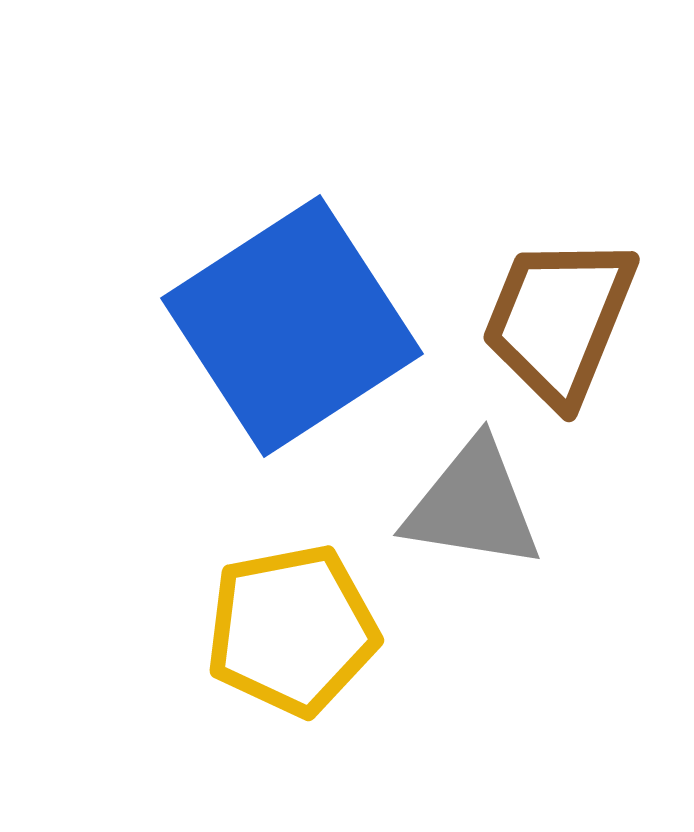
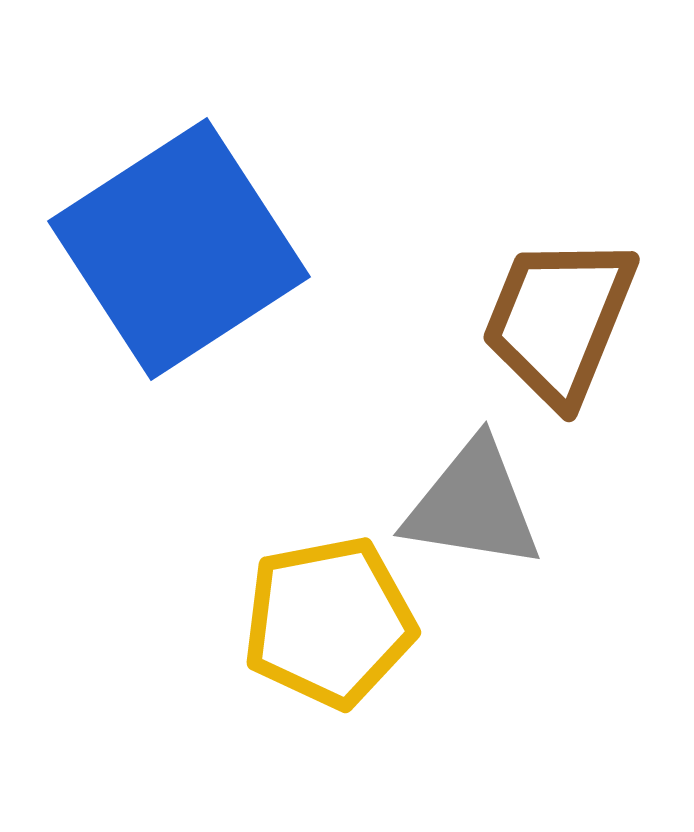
blue square: moved 113 px left, 77 px up
yellow pentagon: moved 37 px right, 8 px up
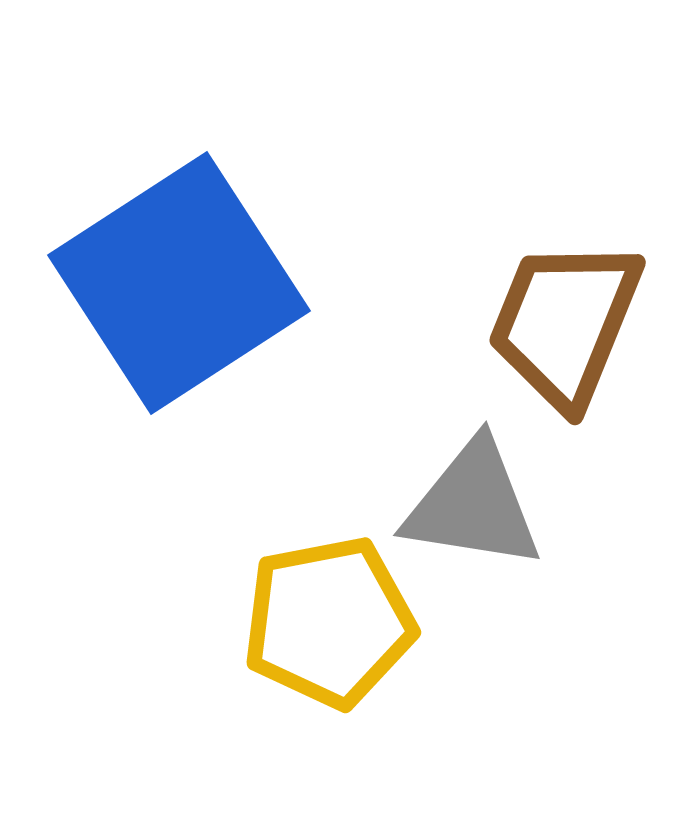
blue square: moved 34 px down
brown trapezoid: moved 6 px right, 3 px down
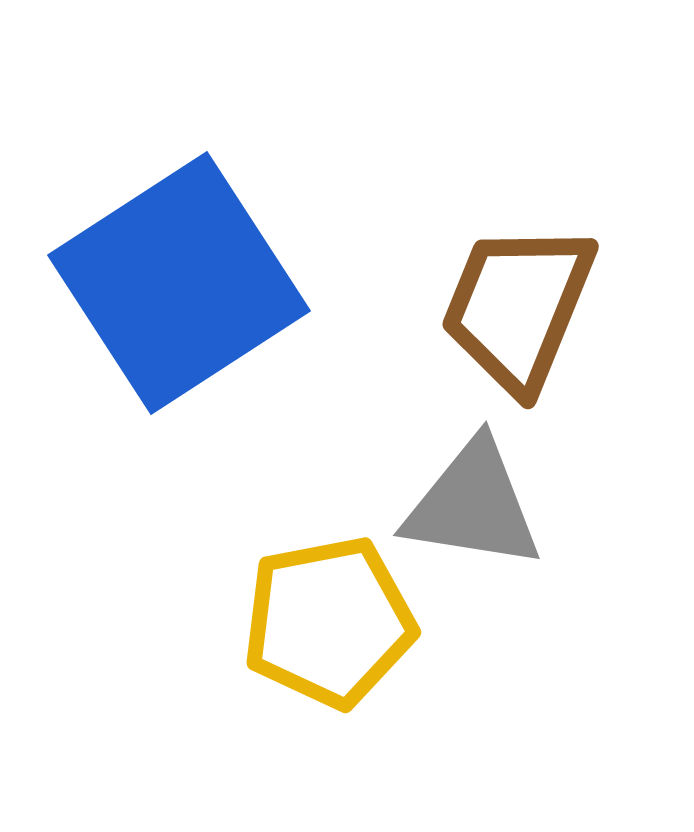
brown trapezoid: moved 47 px left, 16 px up
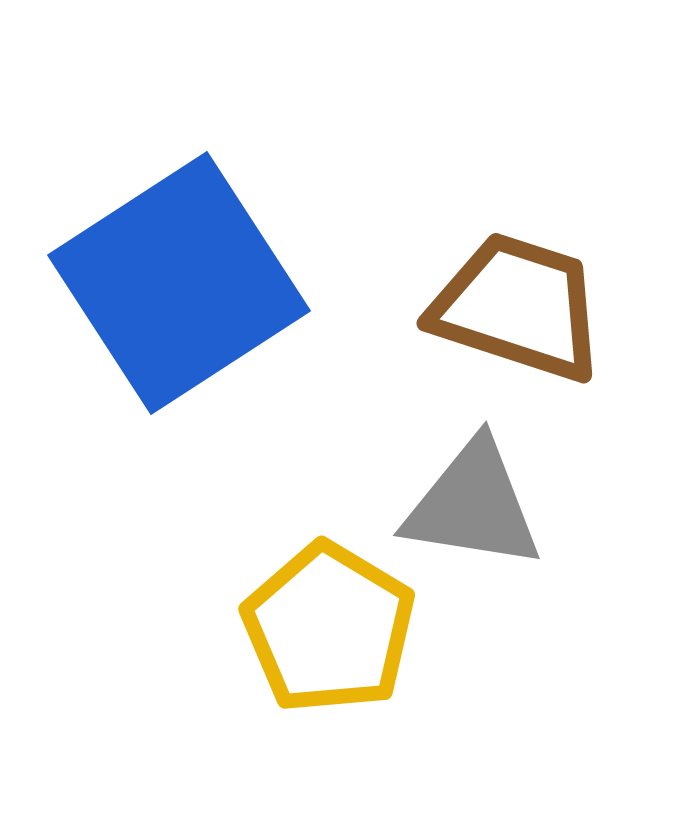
brown trapezoid: rotated 86 degrees clockwise
yellow pentagon: moved 6 px down; rotated 30 degrees counterclockwise
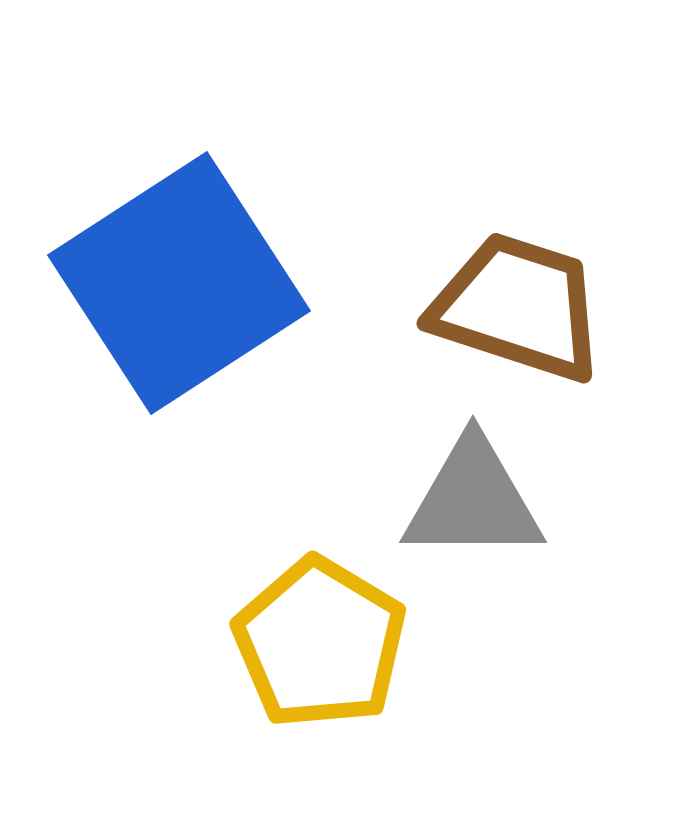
gray triangle: moved 5 px up; rotated 9 degrees counterclockwise
yellow pentagon: moved 9 px left, 15 px down
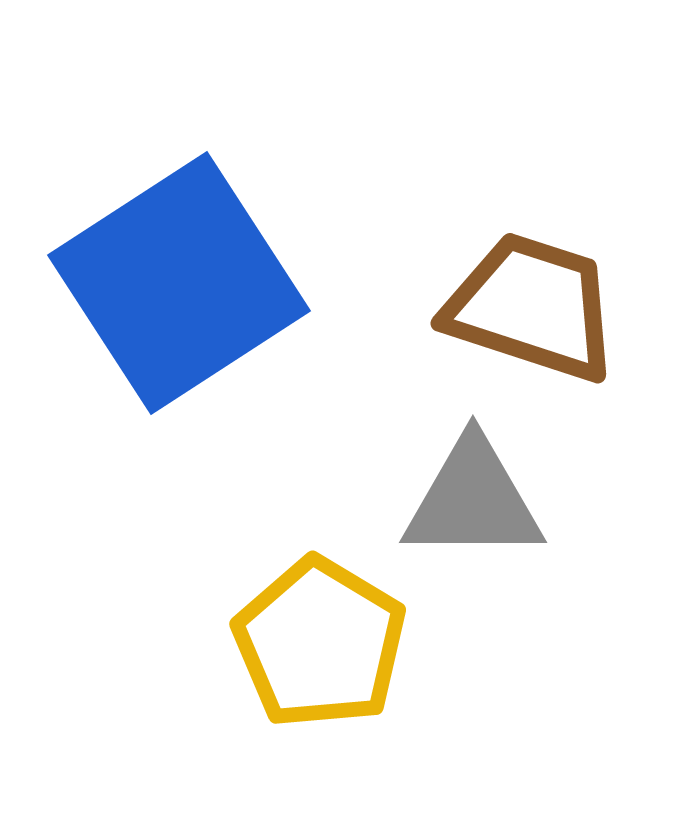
brown trapezoid: moved 14 px right
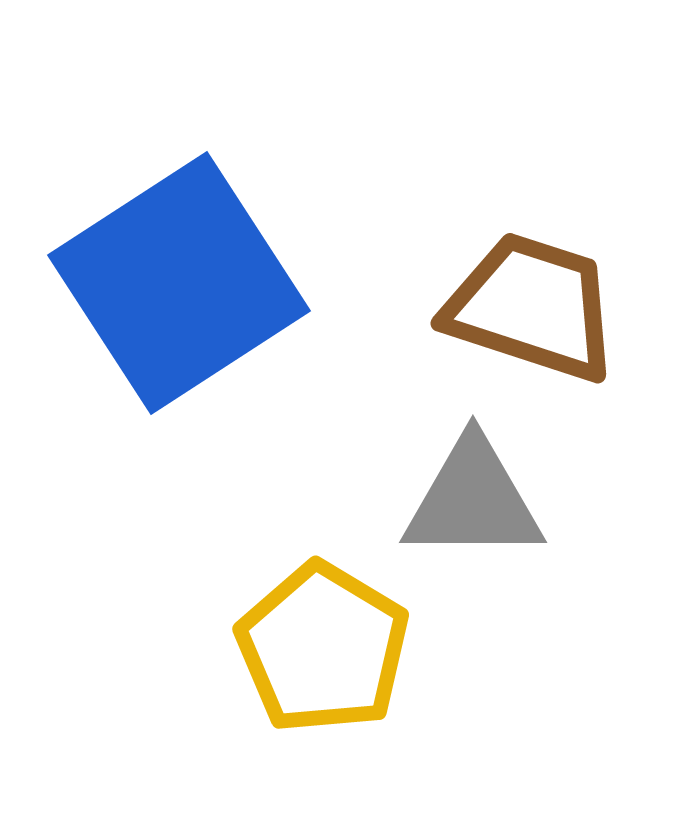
yellow pentagon: moved 3 px right, 5 px down
